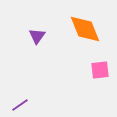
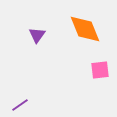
purple triangle: moved 1 px up
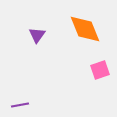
pink square: rotated 12 degrees counterclockwise
purple line: rotated 24 degrees clockwise
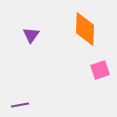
orange diamond: rotated 24 degrees clockwise
purple triangle: moved 6 px left
